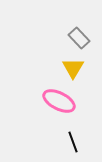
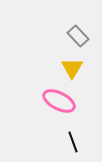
gray rectangle: moved 1 px left, 2 px up
yellow triangle: moved 1 px left
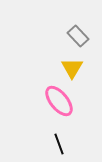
pink ellipse: rotated 24 degrees clockwise
black line: moved 14 px left, 2 px down
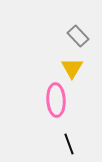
pink ellipse: moved 3 px left, 1 px up; rotated 36 degrees clockwise
black line: moved 10 px right
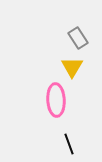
gray rectangle: moved 2 px down; rotated 10 degrees clockwise
yellow triangle: moved 1 px up
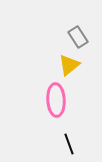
gray rectangle: moved 1 px up
yellow triangle: moved 3 px left, 2 px up; rotated 20 degrees clockwise
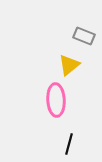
gray rectangle: moved 6 px right, 1 px up; rotated 35 degrees counterclockwise
black line: rotated 35 degrees clockwise
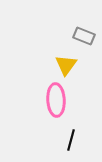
yellow triangle: moved 3 px left; rotated 15 degrees counterclockwise
black line: moved 2 px right, 4 px up
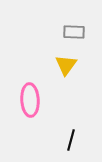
gray rectangle: moved 10 px left, 4 px up; rotated 20 degrees counterclockwise
pink ellipse: moved 26 px left
